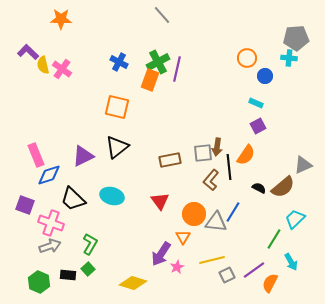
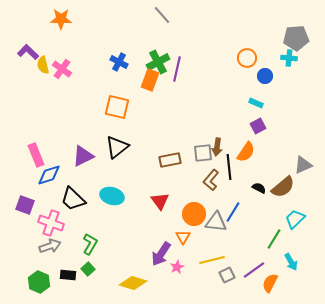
orange semicircle at (246, 155): moved 3 px up
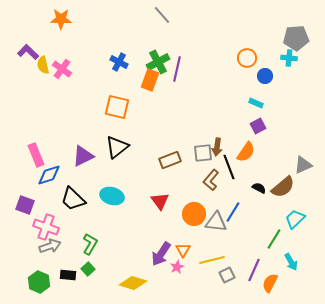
brown rectangle at (170, 160): rotated 10 degrees counterclockwise
black line at (229, 167): rotated 15 degrees counterclockwise
pink cross at (51, 223): moved 5 px left, 4 px down
orange triangle at (183, 237): moved 13 px down
purple line at (254, 270): rotated 30 degrees counterclockwise
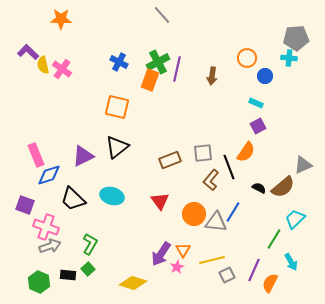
brown arrow at (217, 147): moved 5 px left, 71 px up
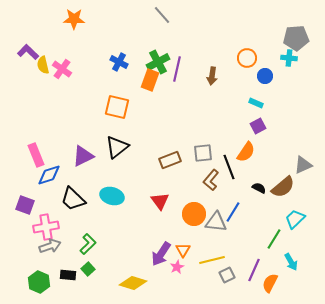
orange star at (61, 19): moved 13 px right
pink cross at (46, 227): rotated 30 degrees counterclockwise
green L-shape at (90, 244): moved 2 px left; rotated 15 degrees clockwise
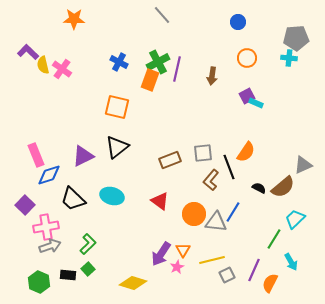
blue circle at (265, 76): moved 27 px left, 54 px up
purple square at (258, 126): moved 11 px left, 30 px up
red triangle at (160, 201): rotated 18 degrees counterclockwise
purple square at (25, 205): rotated 24 degrees clockwise
